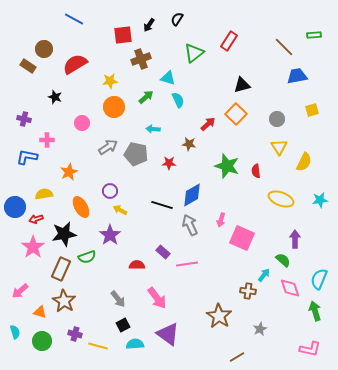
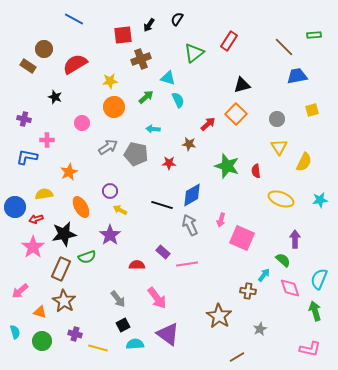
yellow line at (98, 346): moved 2 px down
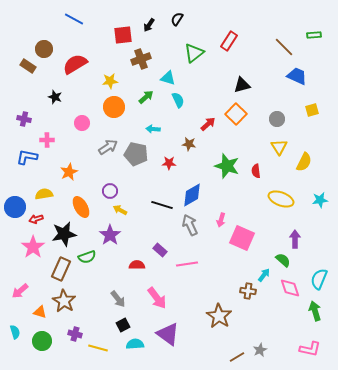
blue trapezoid at (297, 76): rotated 35 degrees clockwise
purple rectangle at (163, 252): moved 3 px left, 2 px up
gray star at (260, 329): moved 21 px down
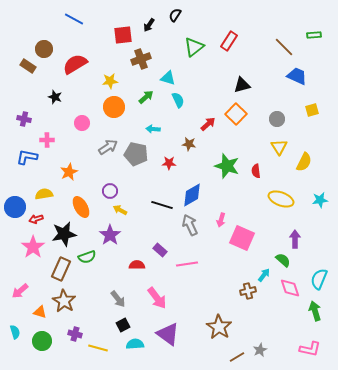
black semicircle at (177, 19): moved 2 px left, 4 px up
green triangle at (194, 53): moved 6 px up
brown cross at (248, 291): rotated 21 degrees counterclockwise
brown star at (219, 316): moved 11 px down
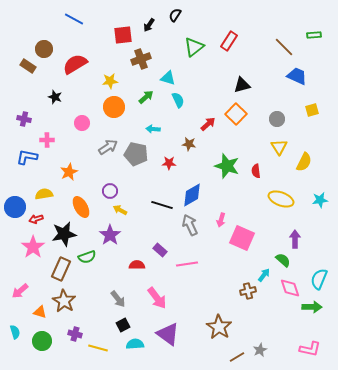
green arrow at (315, 311): moved 3 px left, 4 px up; rotated 108 degrees clockwise
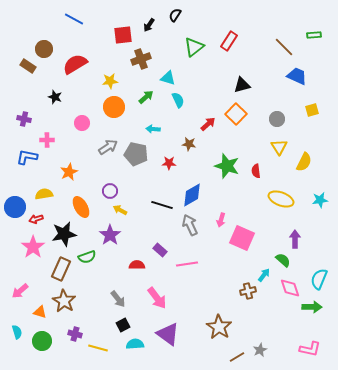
cyan semicircle at (15, 332): moved 2 px right
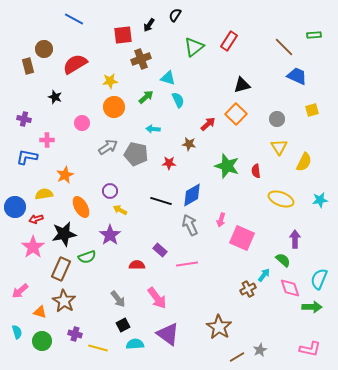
brown rectangle at (28, 66): rotated 42 degrees clockwise
orange star at (69, 172): moved 4 px left, 3 px down
black line at (162, 205): moved 1 px left, 4 px up
brown cross at (248, 291): moved 2 px up; rotated 14 degrees counterclockwise
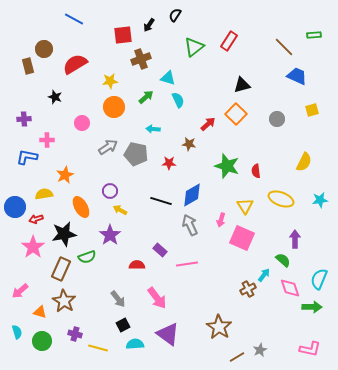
purple cross at (24, 119): rotated 16 degrees counterclockwise
yellow triangle at (279, 147): moved 34 px left, 59 px down
